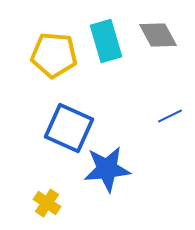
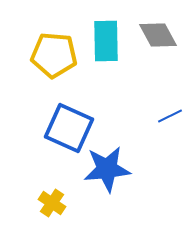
cyan rectangle: rotated 15 degrees clockwise
yellow cross: moved 5 px right
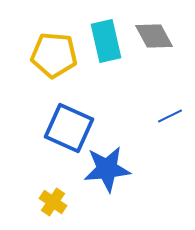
gray diamond: moved 4 px left, 1 px down
cyan rectangle: rotated 12 degrees counterclockwise
yellow cross: moved 1 px right, 1 px up
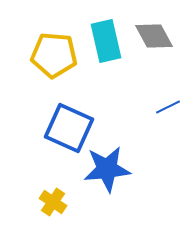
blue line: moved 2 px left, 9 px up
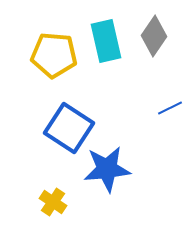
gray diamond: rotated 63 degrees clockwise
blue line: moved 2 px right, 1 px down
blue square: rotated 9 degrees clockwise
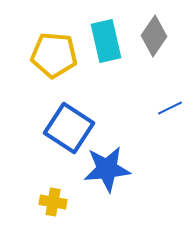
yellow cross: rotated 24 degrees counterclockwise
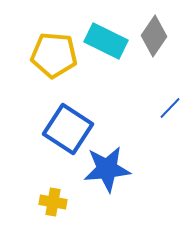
cyan rectangle: rotated 51 degrees counterclockwise
blue line: rotated 20 degrees counterclockwise
blue square: moved 1 px left, 1 px down
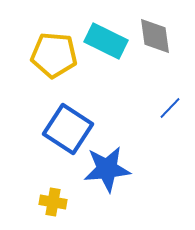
gray diamond: moved 1 px right; rotated 42 degrees counterclockwise
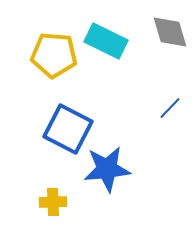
gray diamond: moved 15 px right, 4 px up; rotated 9 degrees counterclockwise
blue square: rotated 6 degrees counterclockwise
yellow cross: rotated 12 degrees counterclockwise
